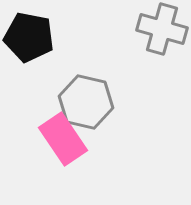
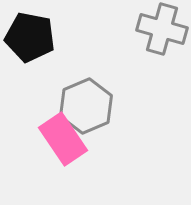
black pentagon: moved 1 px right
gray hexagon: moved 4 px down; rotated 24 degrees clockwise
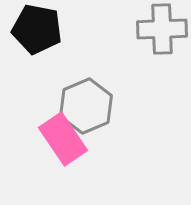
gray cross: rotated 18 degrees counterclockwise
black pentagon: moved 7 px right, 8 px up
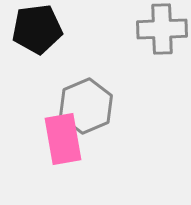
black pentagon: rotated 18 degrees counterclockwise
pink rectangle: rotated 24 degrees clockwise
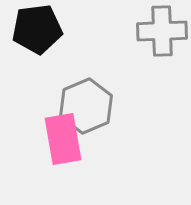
gray cross: moved 2 px down
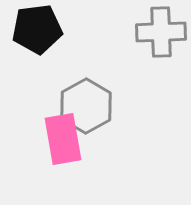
gray cross: moved 1 px left, 1 px down
gray hexagon: rotated 6 degrees counterclockwise
